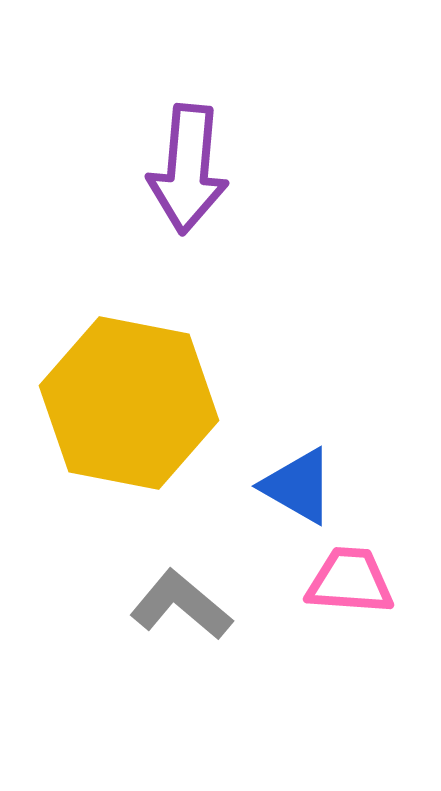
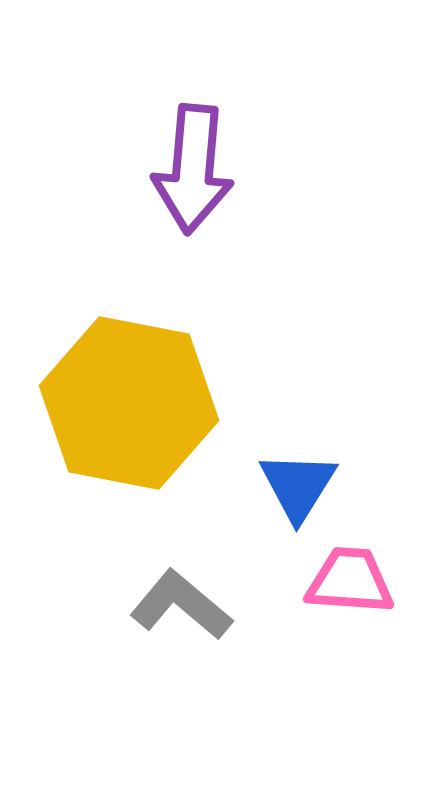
purple arrow: moved 5 px right
blue triangle: rotated 32 degrees clockwise
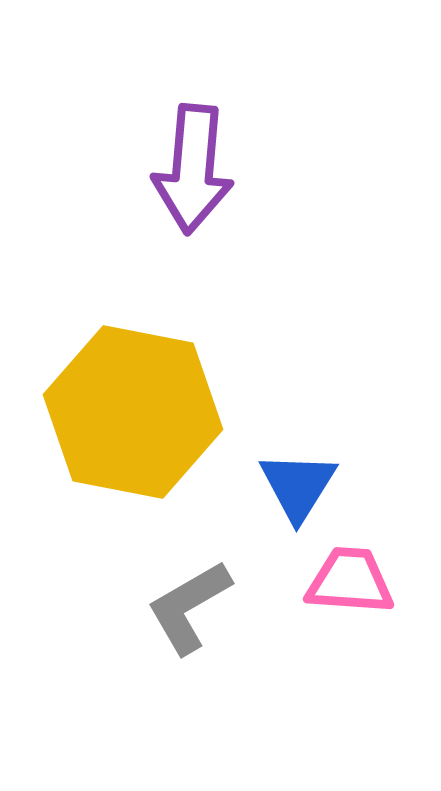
yellow hexagon: moved 4 px right, 9 px down
gray L-shape: moved 8 px right, 2 px down; rotated 70 degrees counterclockwise
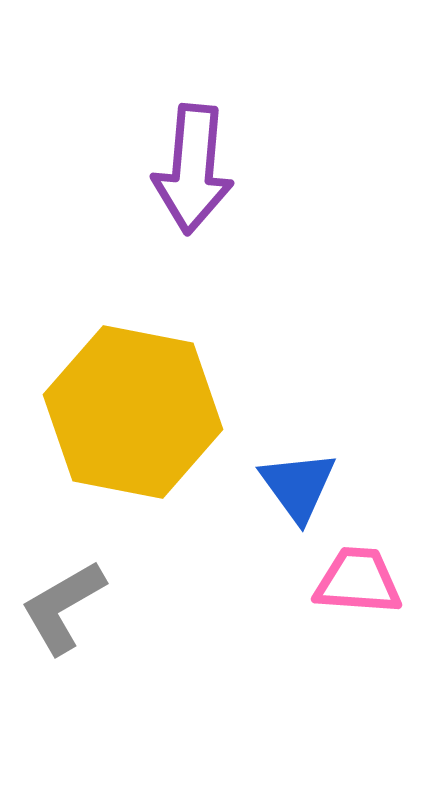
blue triangle: rotated 8 degrees counterclockwise
pink trapezoid: moved 8 px right
gray L-shape: moved 126 px left
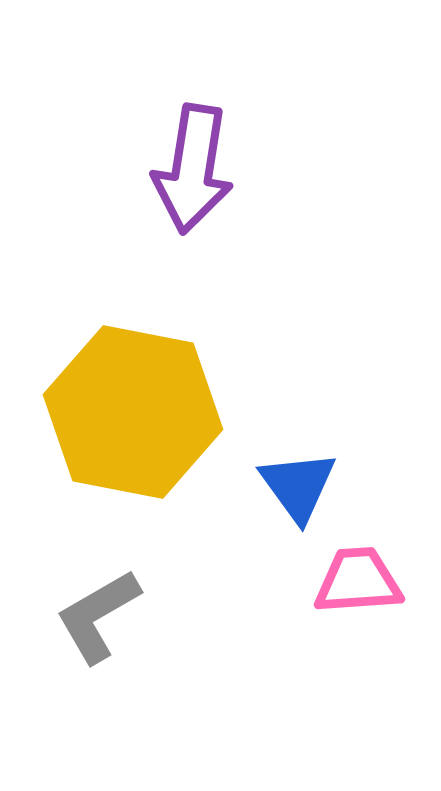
purple arrow: rotated 4 degrees clockwise
pink trapezoid: rotated 8 degrees counterclockwise
gray L-shape: moved 35 px right, 9 px down
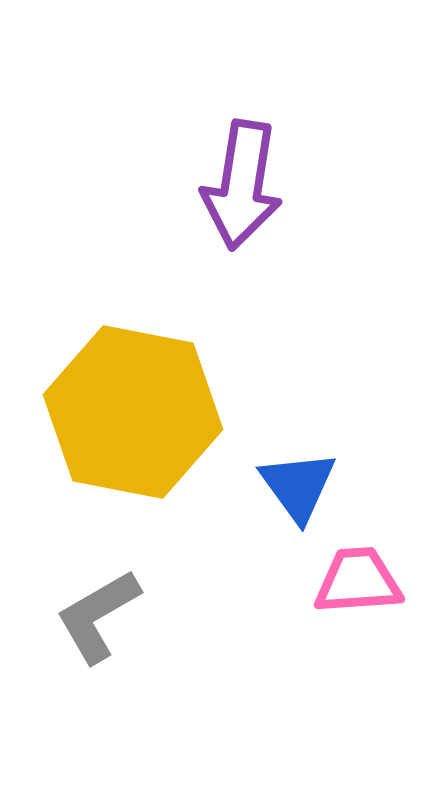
purple arrow: moved 49 px right, 16 px down
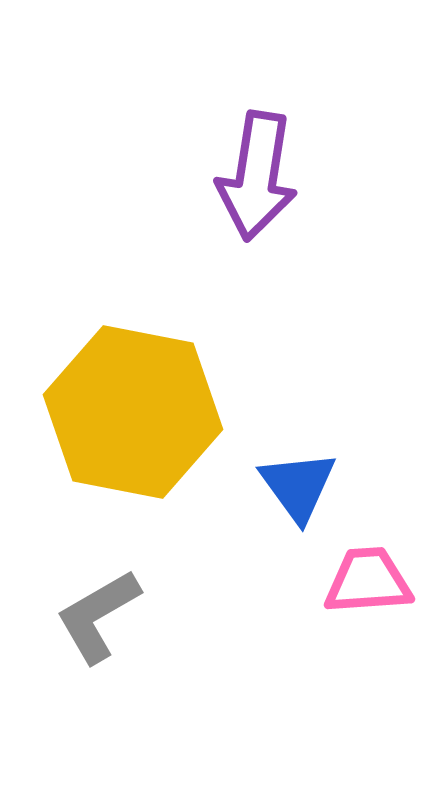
purple arrow: moved 15 px right, 9 px up
pink trapezoid: moved 10 px right
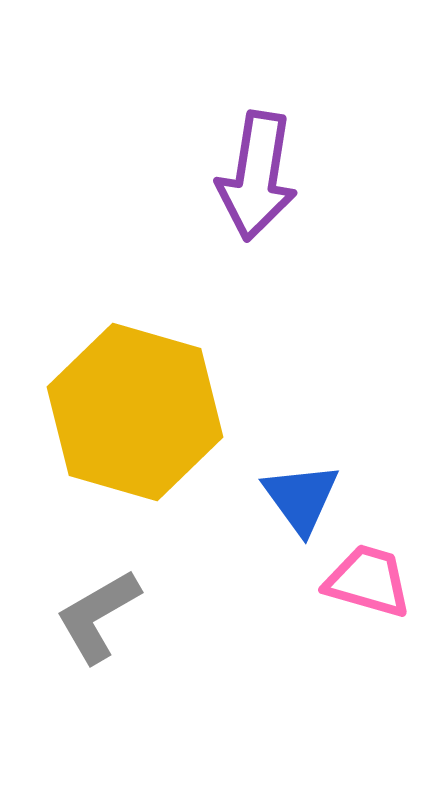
yellow hexagon: moved 2 px right; rotated 5 degrees clockwise
blue triangle: moved 3 px right, 12 px down
pink trapezoid: rotated 20 degrees clockwise
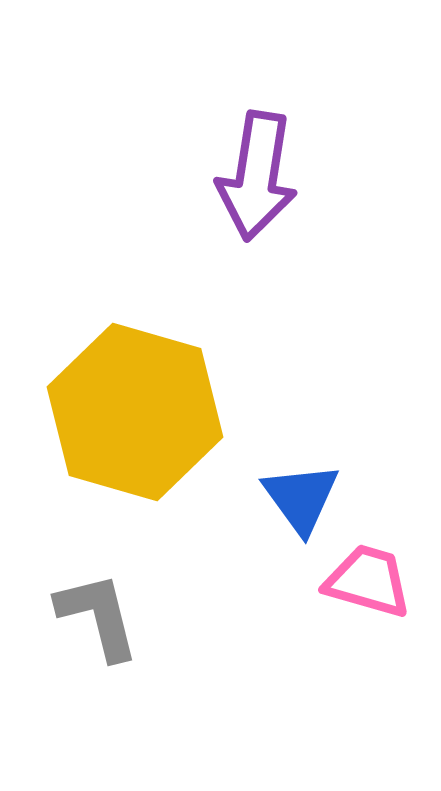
gray L-shape: rotated 106 degrees clockwise
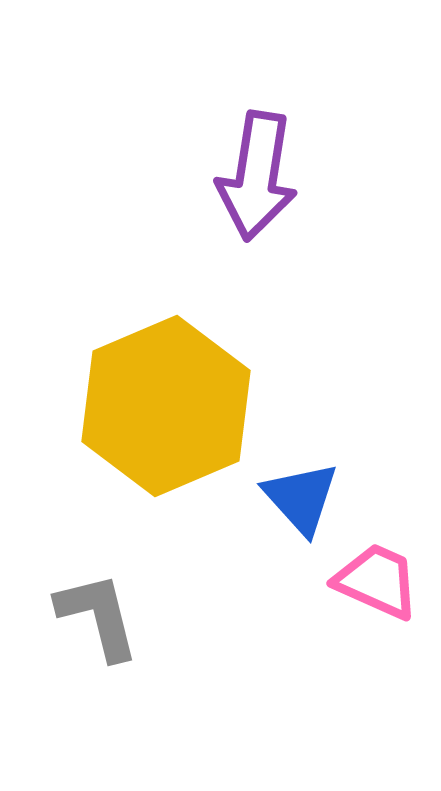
yellow hexagon: moved 31 px right, 6 px up; rotated 21 degrees clockwise
blue triangle: rotated 6 degrees counterclockwise
pink trapezoid: moved 9 px right; rotated 8 degrees clockwise
